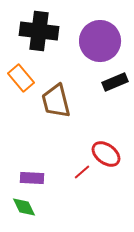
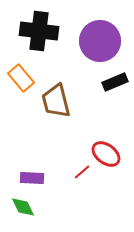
green diamond: moved 1 px left
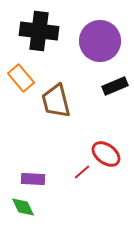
black rectangle: moved 4 px down
purple rectangle: moved 1 px right, 1 px down
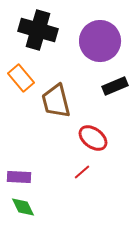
black cross: moved 1 px left, 1 px up; rotated 9 degrees clockwise
red ellipse: moved 13 px left, 16 px up
purple rectangle: moved 14 px left, 2 px up
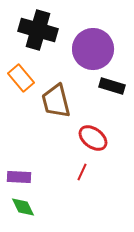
purple circle: moved 7 px left, 8 px down
black rectangle: moved 3 px left; rotated 40 degrees clockwise
red line: rotated 24 degrees counterclockwise
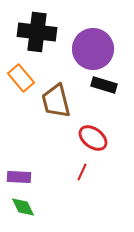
black cross: moved 1 px left, 2 px down; rotated 9 degrees counterclockwise
black rectangle: moved 8 px left, 1 px up
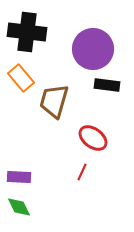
black cross: moved 10 px left
black rectangle: moved 3 px right; rotated 10 degrees counterclockwise
brown trapezoid: moved 2 px left; rotated 30 degrees clockwise
green diamond: moved 4 px left
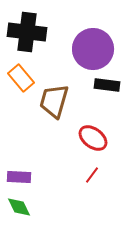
red line: moved 10 px right, 3 px down; rotated 12 degrees clockwise
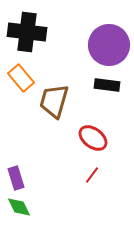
purple circle: moved 16 px right, 4 px up
purple rectangle: moved 3 px left, 1 px down; rotated 70 degrees clockwise
